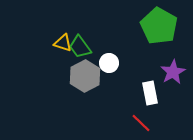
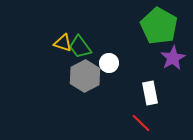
purple star: moved 14 px up
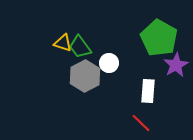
green pentagon: moved 12 px down
purple star: moved 3 px right, 7 px down
white rectangle: moved 2 px left, 2 px up; rotated 15 degrees clockwise
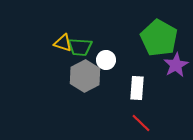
green trapezoid: rotated 50 degrees counterclockwise
white circle: moved 3 px left, 3 px up
white rectangle: moved 11 px left, 3 px up
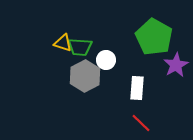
green pentagon: moved 5 px left, 1 px up
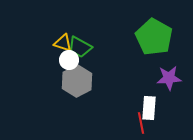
green trapezoid: rotated 25 degrees clockwise
white circle: moved 37 px left
purple star: moved 7 px left, 13 px down; rotated 25 degrees clockwise
gray hexagon: moved 8 px left, 5 px down
white rectangle: moved 12 px right, 20 px down
red line: rotated 35 degrees clockwise
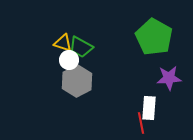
green trapezoid: moved 1 px right
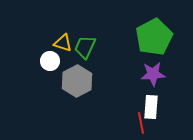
green pentagon: rotated 15 degrees clockwise
green trapezoid: moved 4 px right; rotated 85 degrees clockwise
white circle: moved 19 px left, 1 px down
purple star: moved 16 px left, 4 px up
white rectangle: moved 2 px right, 1 px up
